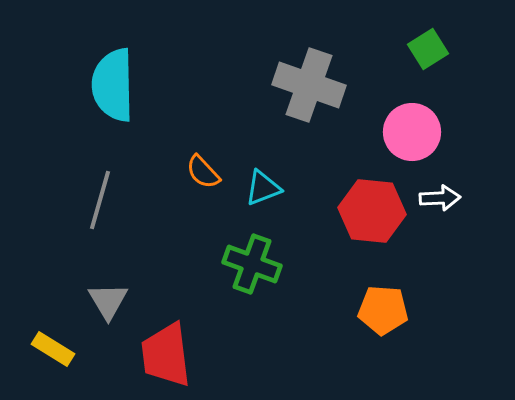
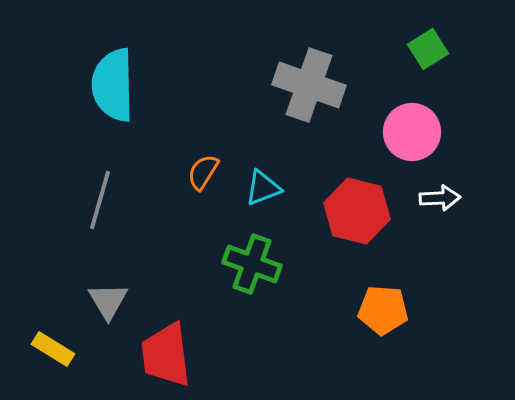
orange semicircle: rotated 75 degrees clockwise
red hexagon: moved 15 px left; rotated 8 degrees clockwise
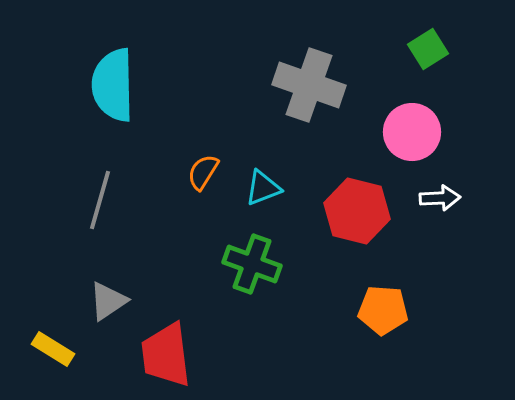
gray triangle: rotated 27 degrees clockwise
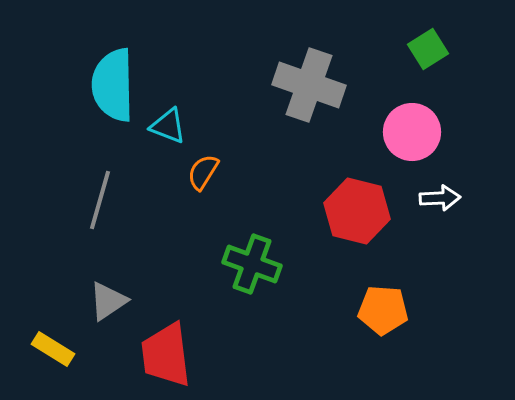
cyan triangle: moved 95 px left, 62 px up; rotated 42 degrees clockwise
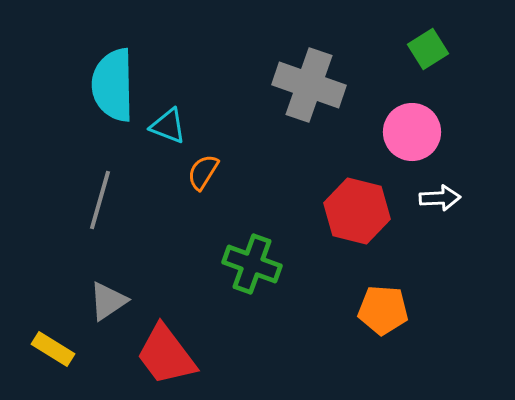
red trapezoid: rotated 30 degrees counterclockwise
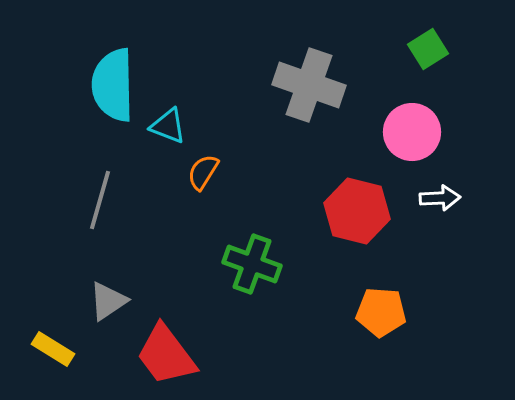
orange pentagon: moved 2 px left, 2 px down
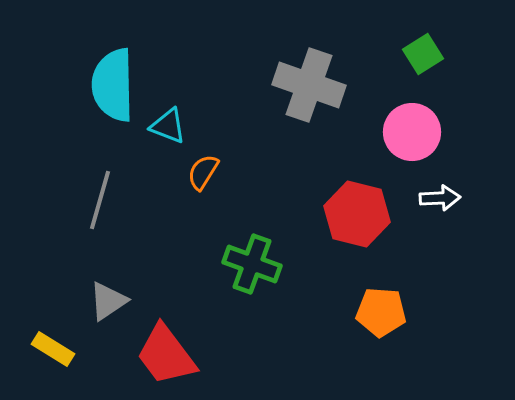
green square: moved 5 px left, 5 px down
red hexagon: moved 3 px down
